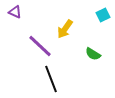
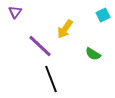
purple triangle: rotated 40 degrees clockwise
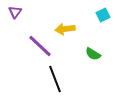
yellow arrow: rotated 48 degrees clockwise
black line: moved 4 px right
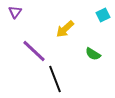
yellow arrow: rotated 36 degrees counterclockwise
purple line: moved 6 px left, 5 px down
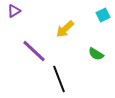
purple triangle: moved 1 px left, 1 px up; rotated 24 degrees clockwise
green semicircle: moved 3 px right
black line: moved 4 px right
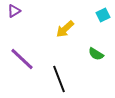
purple line: moved 12 px left, 8 px down
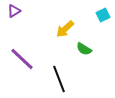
green semicircle: moved 12 px left, 5 px up
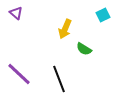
purple triangle: moved 2 px right, 2 px down; rotated 48 degrees counterclockwise
yellow arrow: rotated 24 degrees counterclockwise
purple line: moved 3 px left, 15 px down
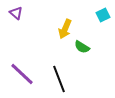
green semicircle: moved 2 px left, 2 px up
purple line: moved 3 px right
